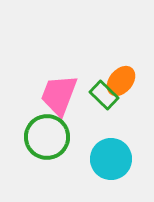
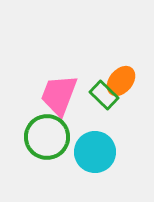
cyan circle: moved 16 px left, 7 px up
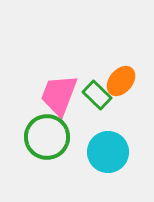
green rectangle: moved 7 px left
cyan circle: moved 13 px right
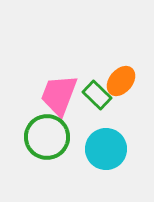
cyan circle: moved 2 px left, 3 px up
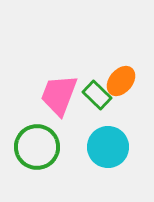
green circle: moved 10 px left, 10 px down
cyan circle: moved 2 px right, 2 px up
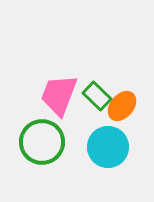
orange ellipse: moved 1 px right, 25 px down
green rectangle: moved 1 px down
green circle: moved 5 px right, 5 px up
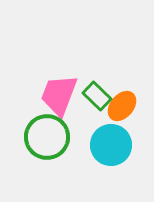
green circle: moved 5 px right, 5 px up
cyan circle: moved 3 px right, 2 px up
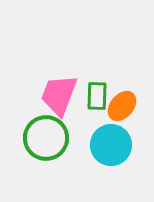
green rectangle: rotated 48 degrees clockwise
green circle: moved 1 px left, 1 px down
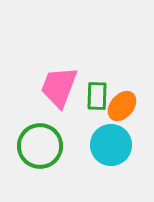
pink trapezoid: moved 8 px up
green circle: moved 6 px left, 8 px down
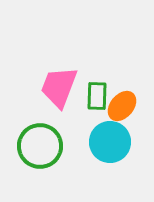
cyan circle: moved 1 px left, 3 px up
